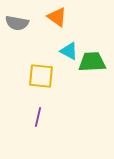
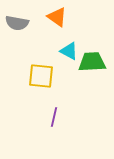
purple line: moved 16 px right
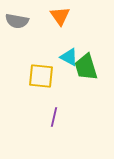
orange triangle: moved 3 px right, 1 px up; rotated 20 degrees clockwise
gray semicircle: moved 2 px up
cyan triangle: moved 6 px down
green trapezoid: moved 6 px left, 5 px down; rotated 104 degrees counterclockwise
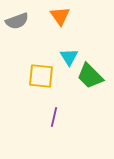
gray semicircle: rotated 30 degrees counterclockwise
cyan triangle: rotated 30 degrees clockwise
green trapezoid: moved 4 px right, 9 px down; rotated 28 degrees counterclockwise
